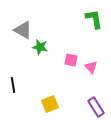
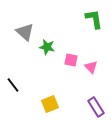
gray triangle: moved 2 px right, 2 px down; rotated 12 degrees clockwise
green star: moved 7 px right
black line: rotated 28 degrees counterclockwise
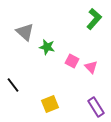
green L-shape: rotated 50 degrees clockwise
pink square: moved 1 px right, 1 px down; rotated 16 degrees clockwise
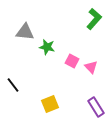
gray triangle: rotated 36 degrees counterclockwise
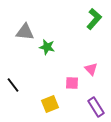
pink square: moved 22 px down; rotated 24 degrees counterclockwise
pink triangle: moved 2 px down
